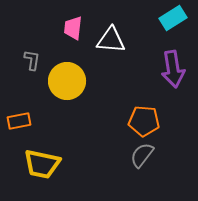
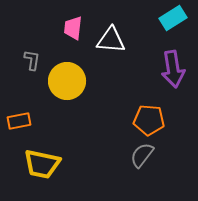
orange pentagon: moved 5 px right, 1 px up
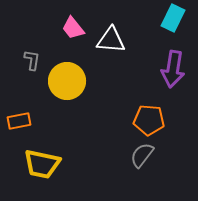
cyan rectangle: rotated 32 degrees counterclockwise
pink trapezoid: rotated 45 degrees counterclockwise
purple arrow: rotated 18 degrees clockwise
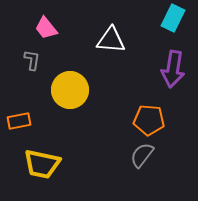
pink trapezoid: moved 27 px left
yellow circle: moved 3 px right, 9 px down
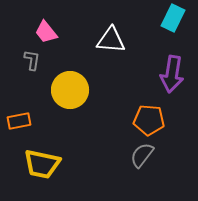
pink trapezoid: moved 4 px down
purple arrow: moved 1 px left, 5 px down
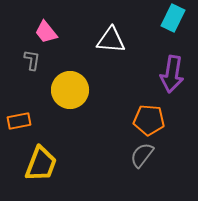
yellow trapezoid: moved 1 px left; rotated 81 degrees counterclockwise
